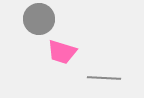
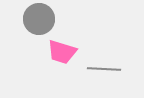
gray line: moved 9 px up
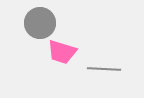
gray circle: moved 1 px right, 4 px down
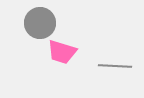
gray line: moved 11 px right, 3 px up
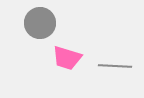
pink trapezoid: moved 5 px right, 6 px down
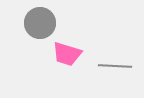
pink trapezoid: moved 4 px up
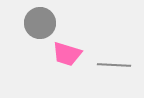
gray line: moved 1 px left, 1 px up
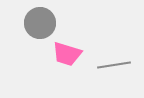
gray line: rotated 12 degrees counterclockwise
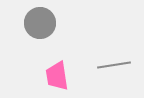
pink trapezoid: moved 10 px left, 22 px down; rotated 64 degrees clockwise
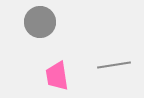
gray circle: moved 1 px up
